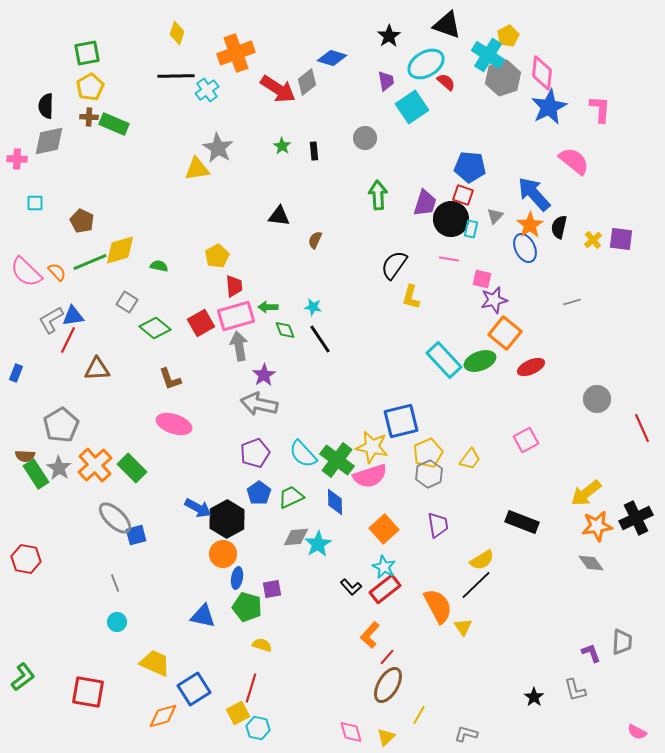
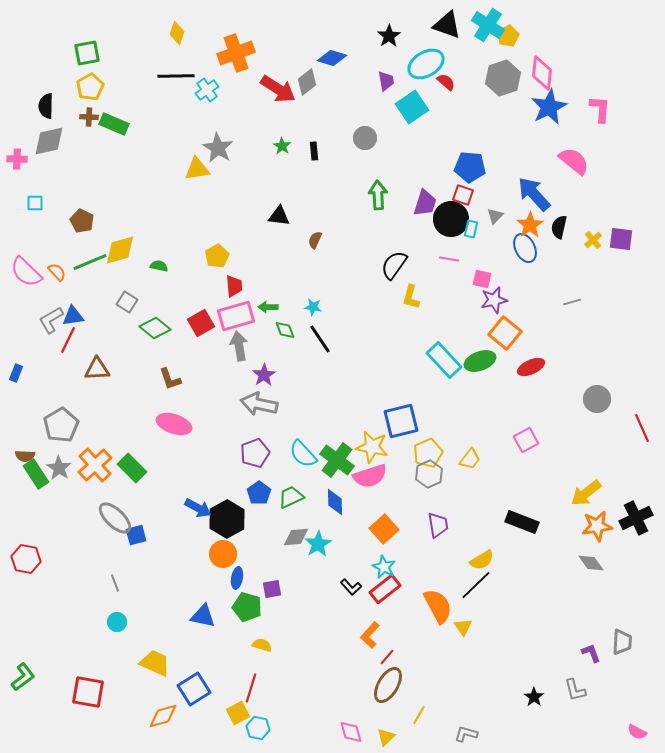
cyan cross at (488, 55): moved 30 px up
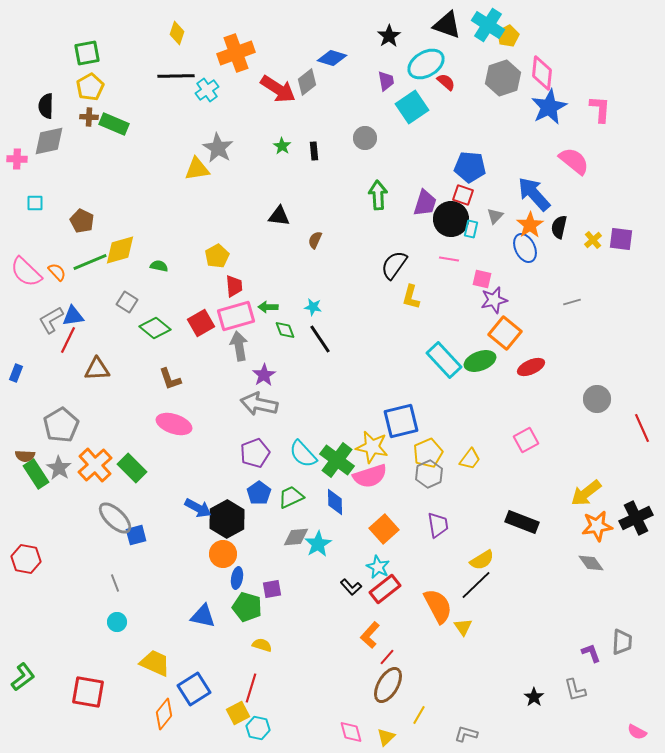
cyan star at (384, 567): moved 6 px left
orange diamond at (163, 716): moved 1 px right, 2 px up; rotated 36 degrees counterclockwise
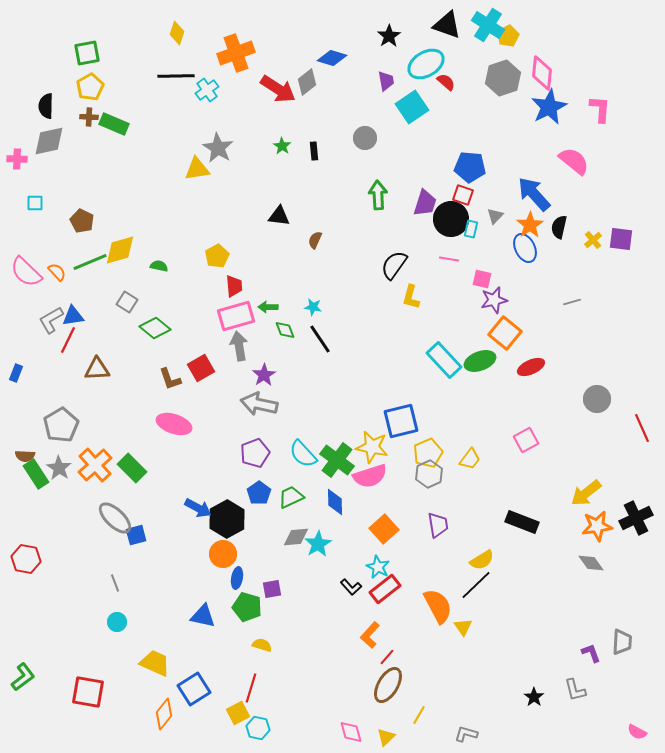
red square at (201, 323): moved 45 px down
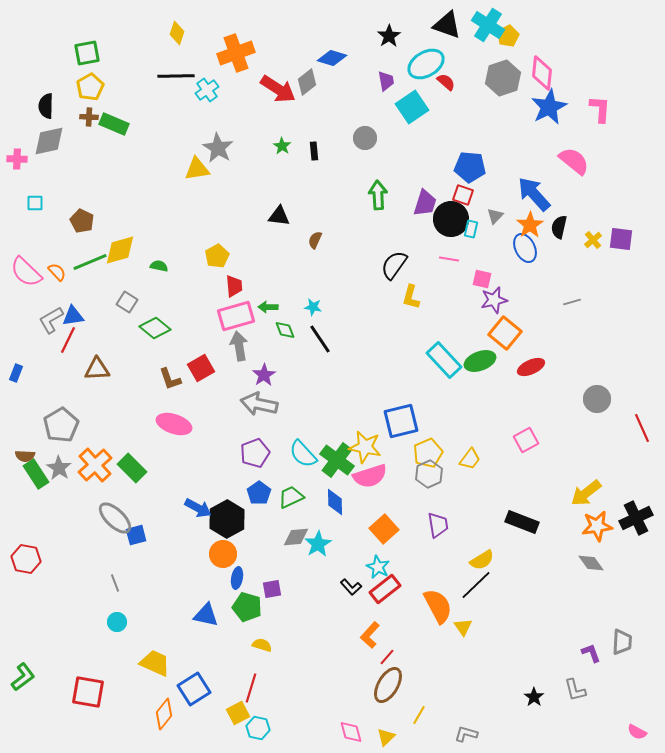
yellow star at (372, 447): moved 7 px left
blue triangle at (203, 616): moved 3 px right, 1 px up
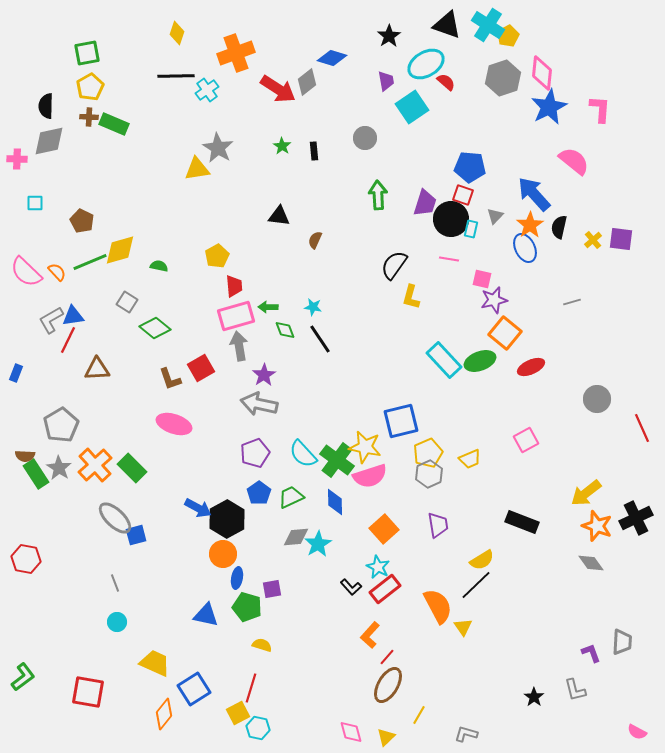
yellow trapezoid at (470, 459): rotated 30 degrees clockwise
orange star at (597, 526): rotated 28 degrees clockwise
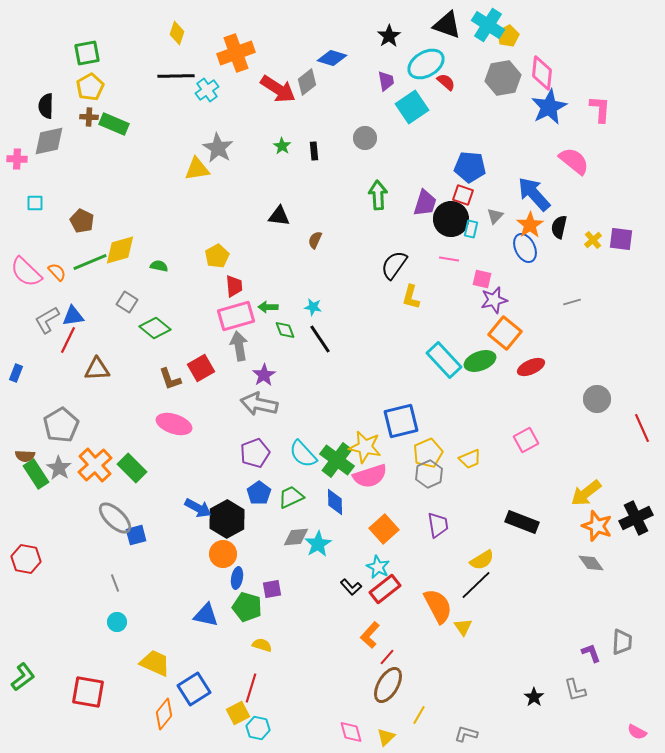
gray hexagon at (503, 78): rotated 8 degrees clockwise
gray L-shape at (51, 320): moved 4 px left
